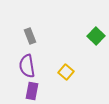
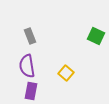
green square: rotated 18 degrees counterclockwise
yellow square: moved 1 px down
purple rectangle: moved 1 px left
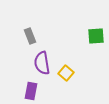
green square: rotated 30 degrees counterclockwise
purple semicircle: moved 15 px right, 3 px up
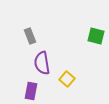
green square: rotated 18 degrees clockwise
yellow square: moved 1 px right, 6 px down
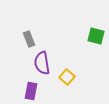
gray rectangle: moved 1 px left, 3 px down
yellow square: moved 2 px up
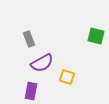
purple semicircle: rotated 110 degrees counterclockwise
yellow square: rotated 21 degrees counterclockwise
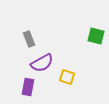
purple rectangle: moved 3 px left, 4 px up
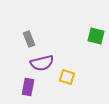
purple semicircle: rotated 15 degrees clockwise
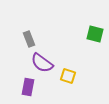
green square: moved 1 px left, 2 px up
purple semicircle: rotated 50 degrees clockwise
yellow square: moved 1 px right, 1 px up
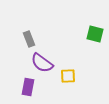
yellow square: rotated 21 degrees counterclockwise
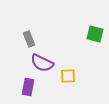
purple semicircle: rotated 10 degrees counterclockwise
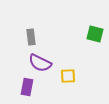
gray rectangle: moved 2 px right, 2 px up; rotated 14 degrees clockwise
purple semicircle: moved 2 px left
purple rectangle: moved 1 px left
